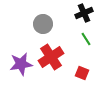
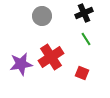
gray circle: moved 1 px left, 8 px up
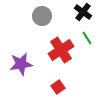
black cross: moved 1 px left, 1 px up; rotated 30 degrees counterclockwise
green line: moved 1 px right, 1 px up
red cross: moved 10 px right, 7 px up
red square: moved 24 px left, 14 px down; rotated 32 degrees clockwise
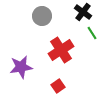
green line: moved 5 px right, 5 px up
purple star: moved 3 px down
red square: moved 1 px up
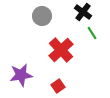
red cross: rotated 10 degrees counterclockwise
purple star: moved 8 px down
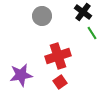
red cross: moved 3 px left, 6 px down; rotated 25 degrees clockwise
red square: moved 2 px right, 4 px up
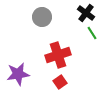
black cross: moved 3 px right, 1 px down
gray circle: moved 1 px down
red cross: moved 1 px up
purple star: moved 3 px left, 1 px up
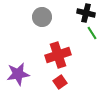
black cross: rotated 24 degrees counterclockwise
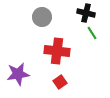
red cross: moved 1 px left, 4 px up; rotated 25 degrees clockwise
